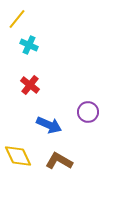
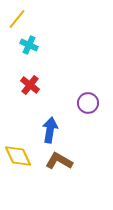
purple circle: moved 9 px up
blue arrow: moved 1 px right, 5 px down; rotated 105 degrees counterclockwise
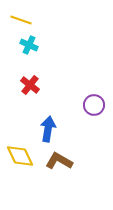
yellow line: moved 4 px right, 1 px down; rotated 70 degrees clockwise
purple circle: moved 6 px right, 2 px down
blue arrow: moved 2 px left, 1 px up
yellow diamond: moved 2 px right
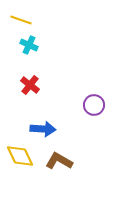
blue arrow: moved 5 px left; rotated 85 degrees clockwise
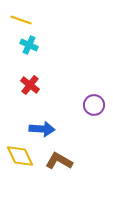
blue arrow: moved 1 px left
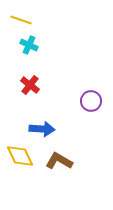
purple circle: moved 3 px left, 4 px up
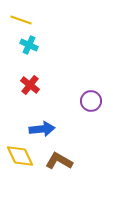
blue arrow: rotated 10 degrees counterclockwise
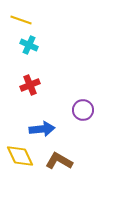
red cross: rotated 30 degrees clockwise
purple circle: moved 8 px left, 9 px down
